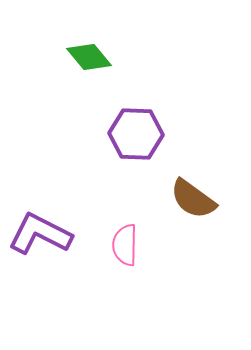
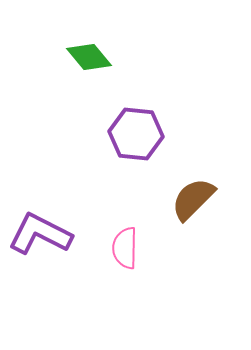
purple hexagon: rotated 4 degrees clockwise
brown semicircle: rotated 99 degrees clockwise
pink semicircle: moved 3 px down
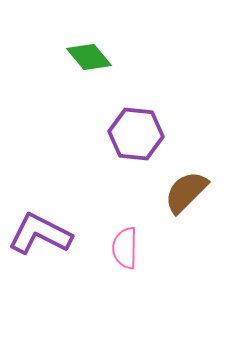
brown semicircle: moved 7 px left, 7 px up
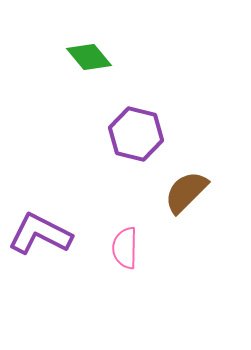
purple hexagon: rotated 8 degrees clockwise
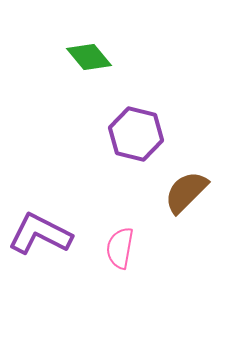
pink semicircle: moved 5 px left; rotated 9 degrees clockwise
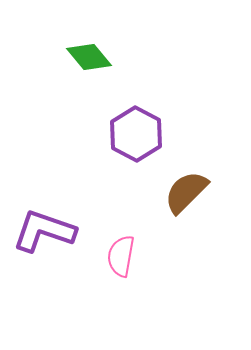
purple hexagon: rotated 14 degrees clockwise
purple L-shape: moved 4 px right, 3 px up; rotated 8 degrees counterclockwise
pink semicircle: moved 1 px right, 8 px down
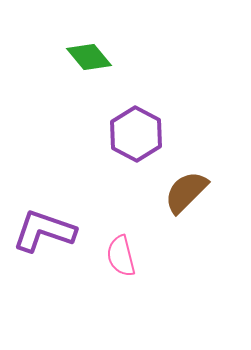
pink semicircle: rotated 24 degrees counterclockwise
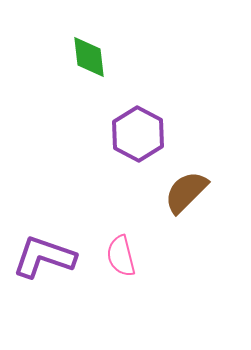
green diamond: rotated 33 degrees clockwise
purple hexagon: moved 2 px right
purple L-shape: moved 26 px down
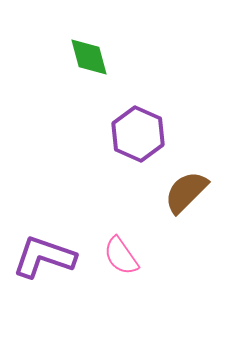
green diamond: rotated 9 degrees counterclockwise
purple hexagon: rotated 4 degrees counterclockwise
pink semicircle: rotated 21 degrees counterclockwise
